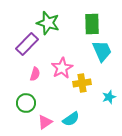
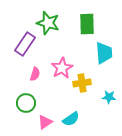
green rectangle: moved 5 px left
purple rectangle: moved 2 px left; rotated 10 degrees counterclockwise
cyan trapezoid: moved 2 px right, 2 px down; rotated 20 degrees clockwise
cyan star: rotated 24 degrees clockwise
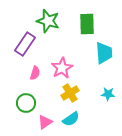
green star: moved 2 px up
pink semicircle: moved 1 px up
yellow cross: moved 12 px left, 10 px down; rotated 24 degrees counterclockwise
cyan star: moved 1 px left, 3 px up
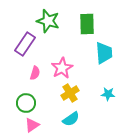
pink triangle: moved 13 px left, 3 px down
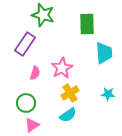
green star: moved 5 px left, 6 px up
cyan semicircle: moved 3 px left, 4 px up
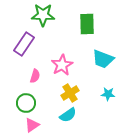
green star: rotated 15 degrees counterclockwise
purple rectangle: moved 1 px left
cyan trapezoid: moved 1 px left, 6 px down; rotated 115 degrees clockwise
pink star: moved 3 px up
pink semicircle: moved 3 px down
